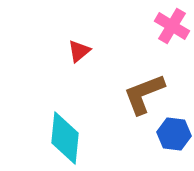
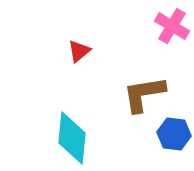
brown L-shape: rotated 12 degrees clockwise
cyan diamond: moved 7 px right
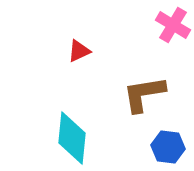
pink cross: moved 1 px right, 1 px up
red triangle: rotated 15 degrees clockwise
blue hexagon: moved 6 px left, 13 px down
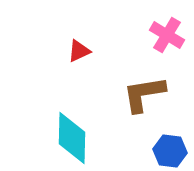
pink cross: moved 6 px left, 10 px down
cyan diamond: rotated 4 degrees counterclockwise
blue hexagon: moved 2 px right, 4 px down
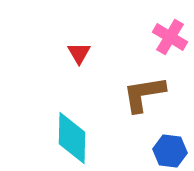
pink cross: moved 3 px right, 2 px down
red triangle: moved 2 px down; rotated 35 degrees counterclockwise
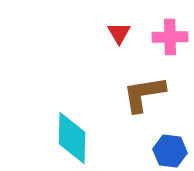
pink cross: rotated 32 degrees counterclockwise
red triangle: moved 40 px right, 20 px up
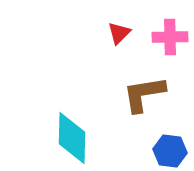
red triangle: rotated 15 degrees clockwise
